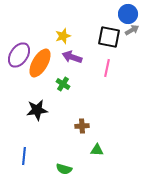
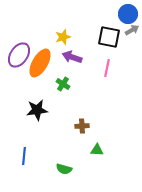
yellow star: moved 1 px down
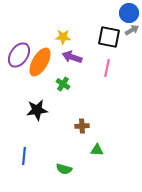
blue circle: moved 1 px right, 1 px up
yellow star: rotated 21 degrees clockwise
orange ellipse: moved 1 px up
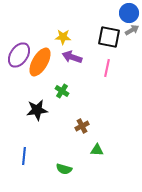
green cross: moved 1 px left, 7 px down
brown cross: rotated 24 degrees counterclockwise
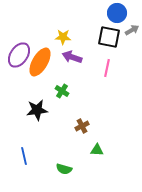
blue circle: moved 12 px left
blue line: rotated 18 degrees counterclockwise
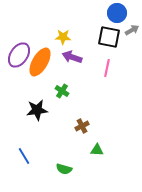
blue line: rotated 18 degrees counterclockwise
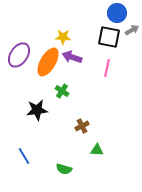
orange ellipse: moved 8 px right
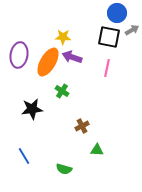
purple ellipse: rotated 25 degrees counterclockwise
black star: moved 5 px left, 1 px up
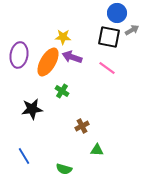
pink line: rotated 66 degrees counterclockwise
